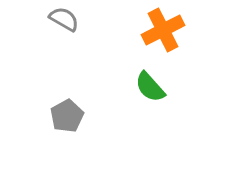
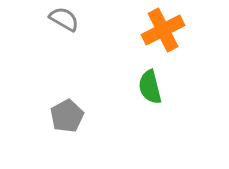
green semicircle: rotated 28 degrees clockwise
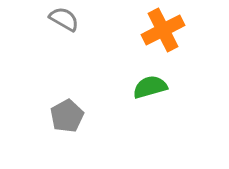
green semicircle: rotated 88 degrees clockwise
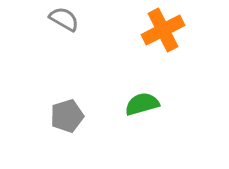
green semicircle: moved 8 px left, 17 px down
gray pentagon: rotated 12 degrees clockwise
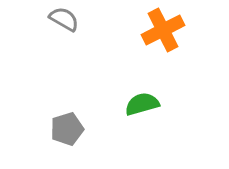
gray pentagon: moved 13 px down
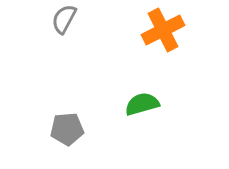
gray semicircle: rotated 92 degrees counterclockwise
gray pentagon: rotated 12 degrees clockwise
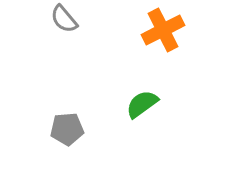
gray semicircle: rotated 68 degrees counterclockwise
green semicircle: rotated 20 degrees counterclockwise
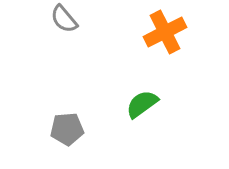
orange cross: moved 2 px right, 2 px down
